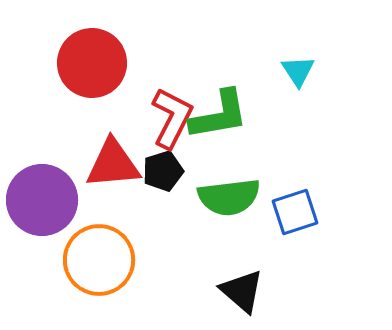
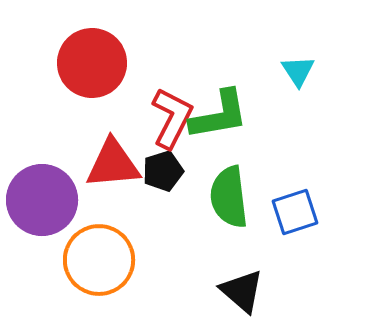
green semicircle: rotated 90 degrees clockwise
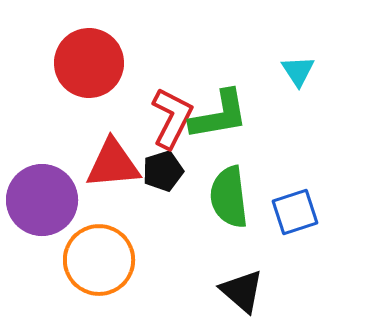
red circle: moved 3 px left
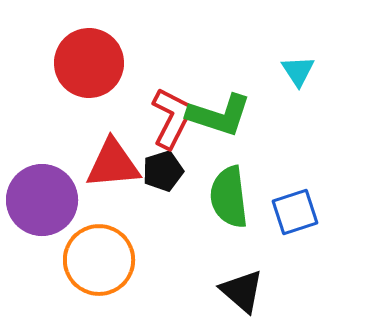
green L-shape: rotated 28 degrees clockwise
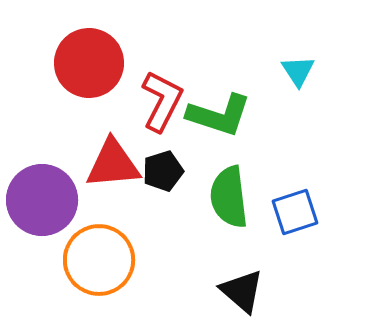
red L-shape: moved 10 px left, 17 px up
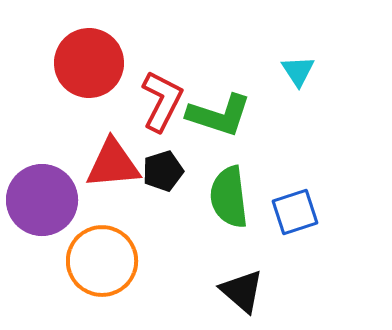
orange circle: moved 3 px right, 1 px down
